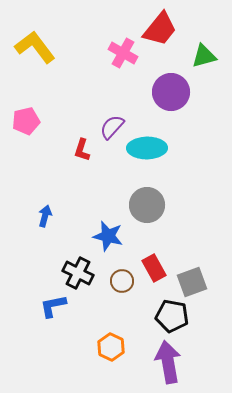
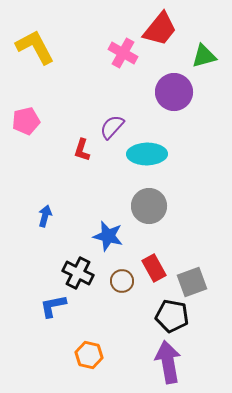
yellow L-shape: rotated 9 degrees clockwise
purple circle: moved 3 px right
cyan ellipse: moved 6 px down
gray circle: moved 2 px right, 1 px down
orange hexagon: moved 22 px left, 8 px down; rotated 12 degrees counterclockwise
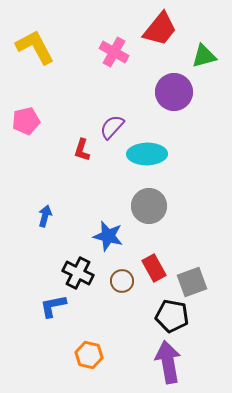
pink cross: moved 9 px left, 1 px up
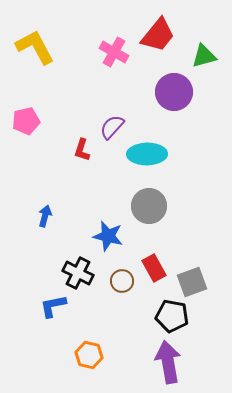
red trapezoid: moved 2 px left, 6 px down
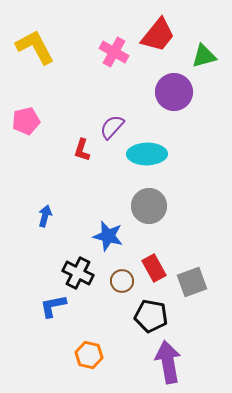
black pentagon: moved 21 px left
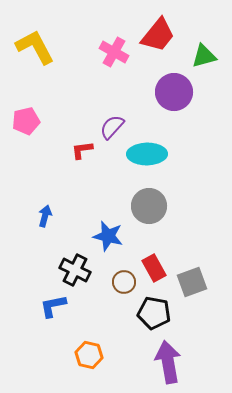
red L-shape: rotated 65 degrees clockwise
black cross: moved 3 px left, 3 px up
brown circle: moved 2 px right, 1 px down
black pentagon: moved 3 px right, 3 px up
